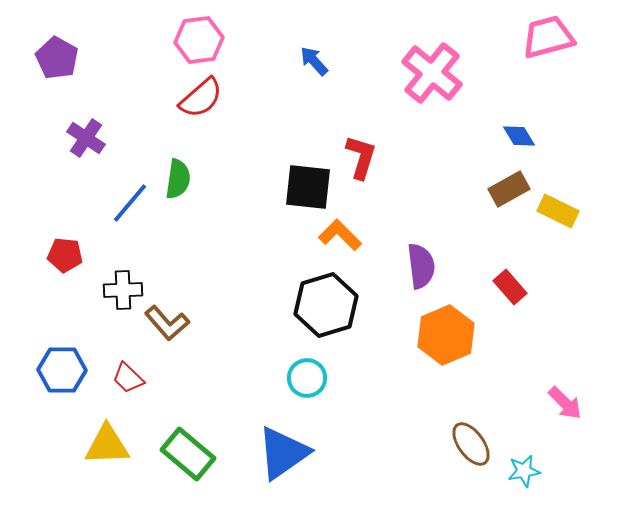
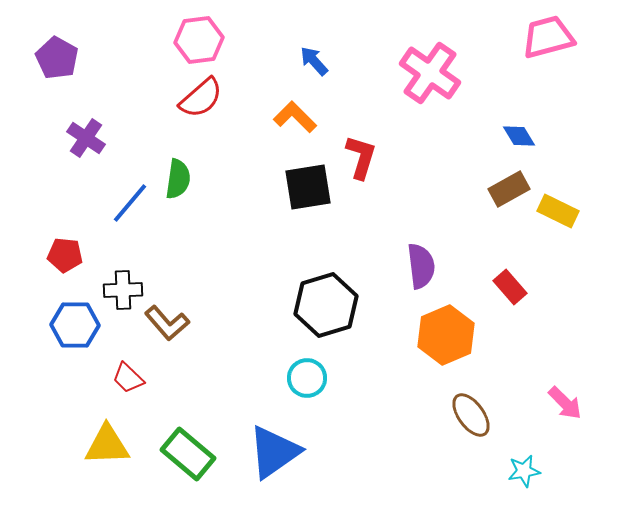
pink cross: moved 2 px left; rotated 4 degrees counterclockwise
black square: rotated 15 degrees counterclockwise
orange L-shape: moved 45 px left, 118 px up
blue hexagon: moved 13 px right, 45 px up
brown ellipse: moved 29 px up
blue triangle: moved 9 px left, 1 px up
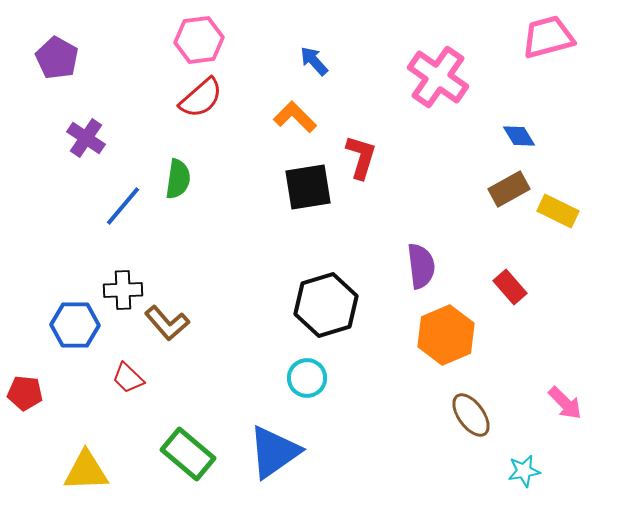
pink cross: moved 8 px right, 4 px down
blue line: moved 7 px left, 3 px down
red pentagon: moved 40 px left, 138 px down
yellow triangle: moved 21 px left, 26 px down
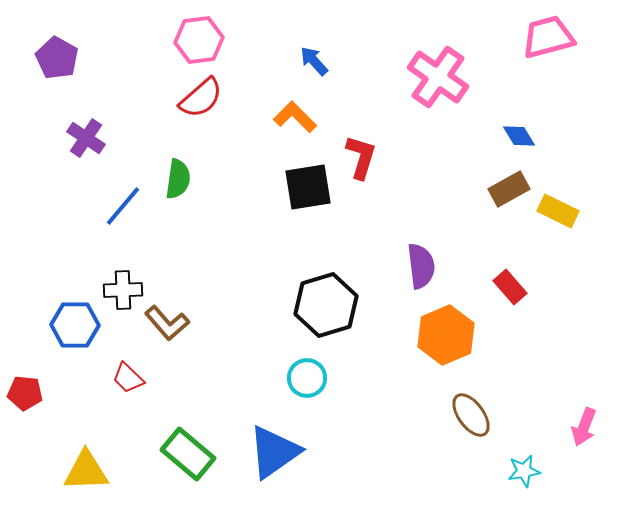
pink arrow: moved 19 px right, 24 px down; rotated 66 degrees clockwise
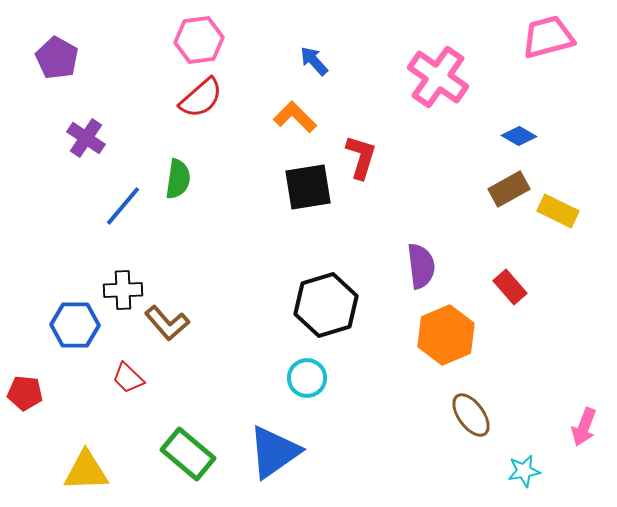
blue diamond: rotated 28 degrees counterclockwise
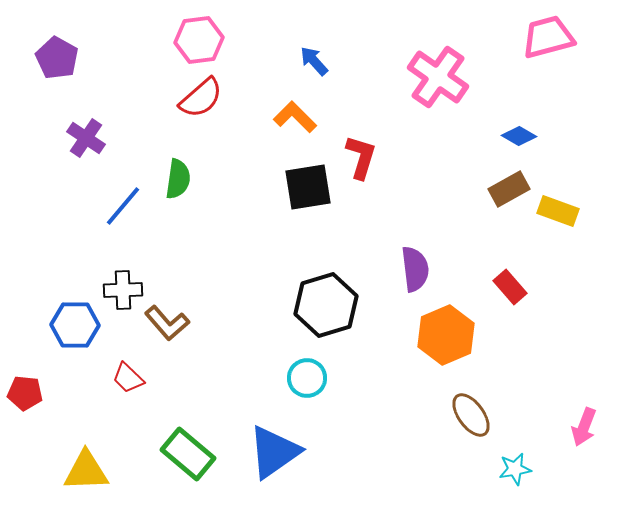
yellow rectangle: rotated 6 degrees counterclockwise
purple semicircle: moved 6 px left, 3 px down
cyan star: moved 9 px left, 2 px up
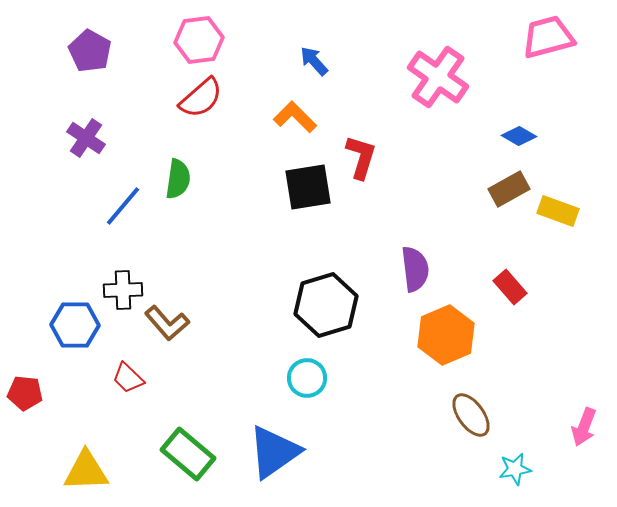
purple pentagon: moved 33 px right, 7 px up
